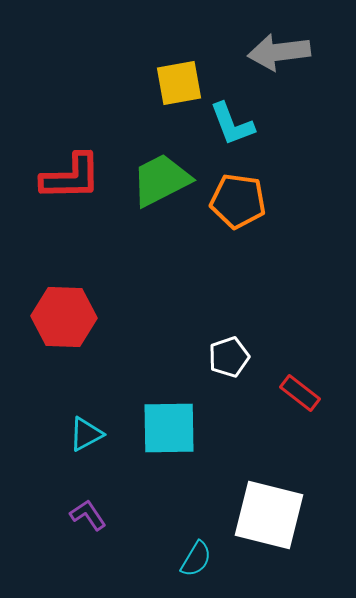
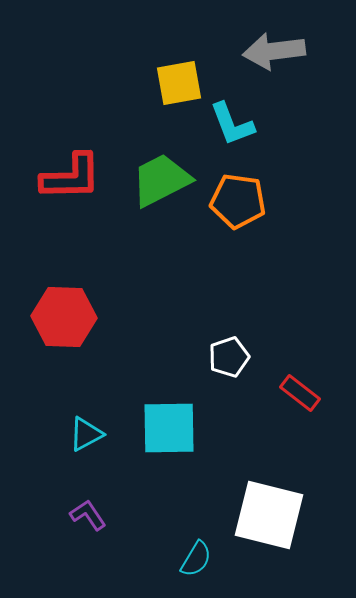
gray arrow: moved 5 px left, 1 px up
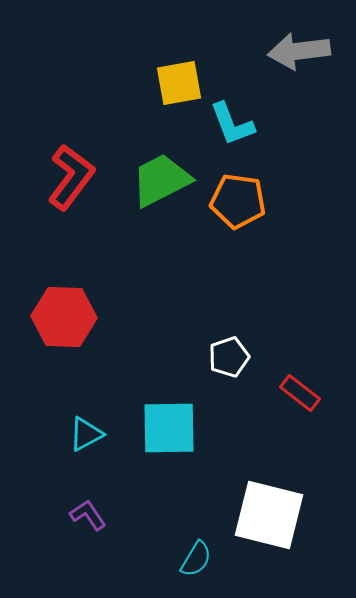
gray arrow: moved 25 px right
red L-shape: rotated 52 degrees counterclockwise
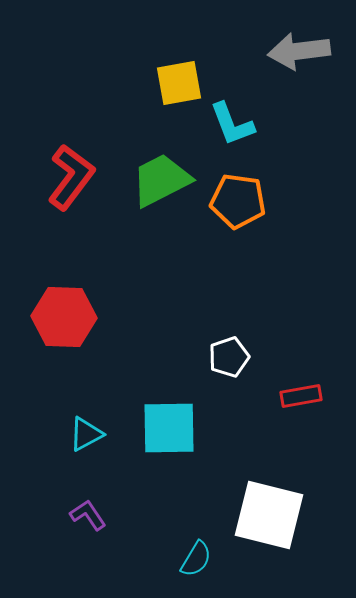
red rectangle: moved 1 px right, 3 px down; rotated 48 degrees counterclockwise
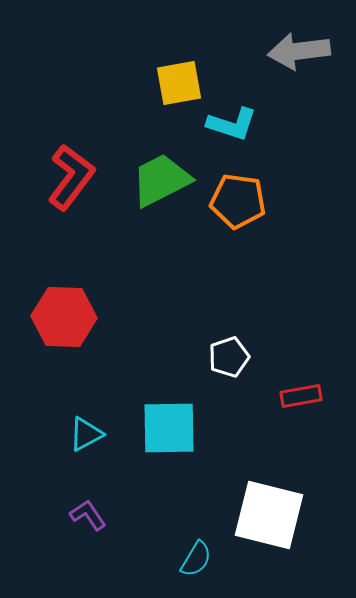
cyan L-shape: rotated 51 degrees counterclockwise
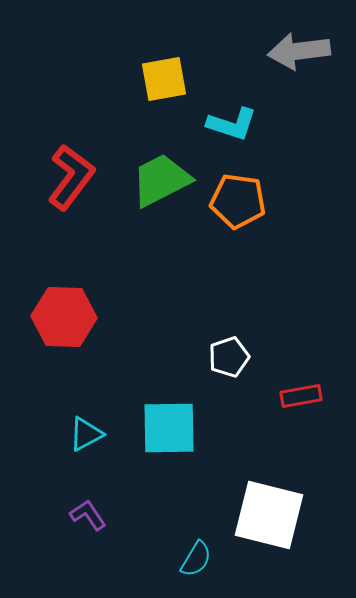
yellow square: moved 15 px left, 4 px up
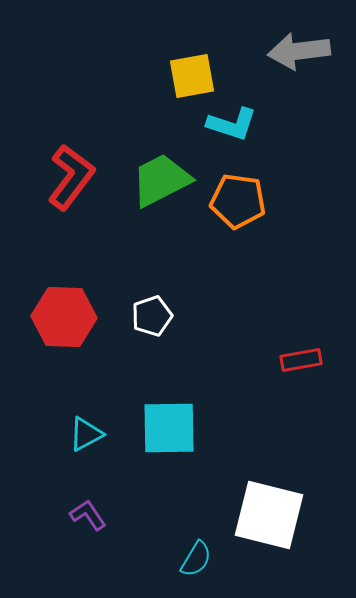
yellow square: moved 28 px right, 3 px up
white pentagon: moved 77 px left, 41 px up
red rectangle: moved 36 px up
